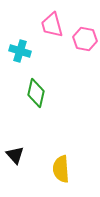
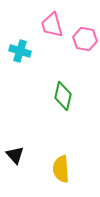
green diamond: moved 27 px right, 3 px down
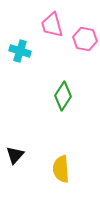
green diamond: rotated 20 degrees clockwise
black triangle: rotated 24 degrees clockwise
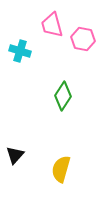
pink hexagon: moved 2 px left
yellow semicircle: rotated 20 degrees clockwise
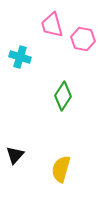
cyan cross: moved 6 px down
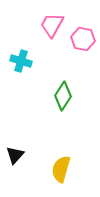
pink trapezoid: rotated 44 degrees clockwise
cyan cross: moved 1 px right, 4 px down
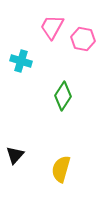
pink trapezoid: moved 2 px down
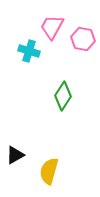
cyan cross: moved 8 px right, 10 px up
black triangle: rotated 18 degrees clockwise
yellow semicircle: moved 12 px left, 2 px down
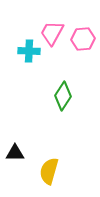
pink trapezoid: moved 6 px down
pink hexagon: rotated 15 degrees counterclockwise
cyan cross: rotated 15 degrees counterclockwise
black triangle: moved 2 px up; rotated 30 degrees clockwise
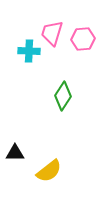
pink trapezoid: rotated 12 degrees counterclockwise
yellow semicircle: rotated 144 degrees counterclockwise
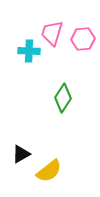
green diamond: moved 2 px down
black triangle: moved 6 px right, 1 px down; rotated 30 degrees counterclockwise
